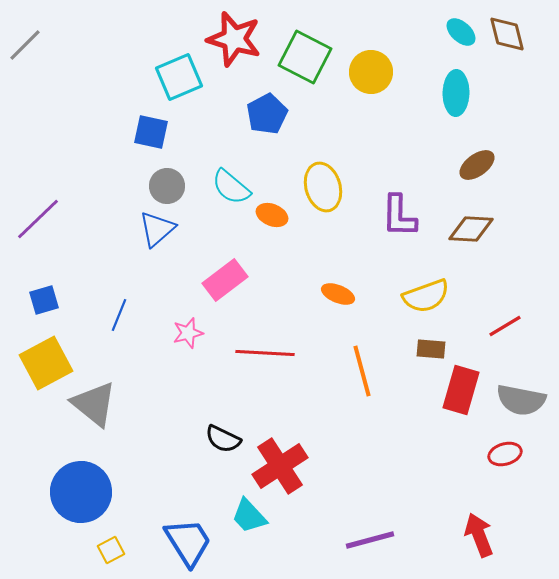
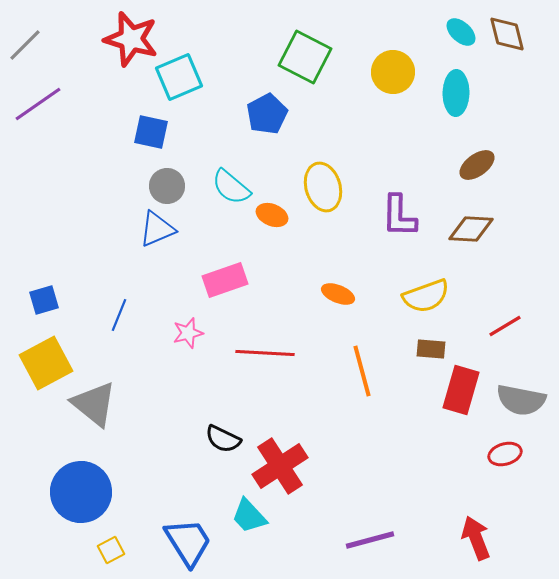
red star at (234, 39): moved 103 px left
yellow circle at (371, 72): moved 22 px right
purple line at (38, 219): moved 115 px up; rotated 9 degrees clockwise
blue triangle at (157, 229): rotated 18 degrees clockwise
pink rectangle at (225, 280): rotated 18 degrees clockwise
red arrow at (479, 535): moved 3 px left, 3 px down
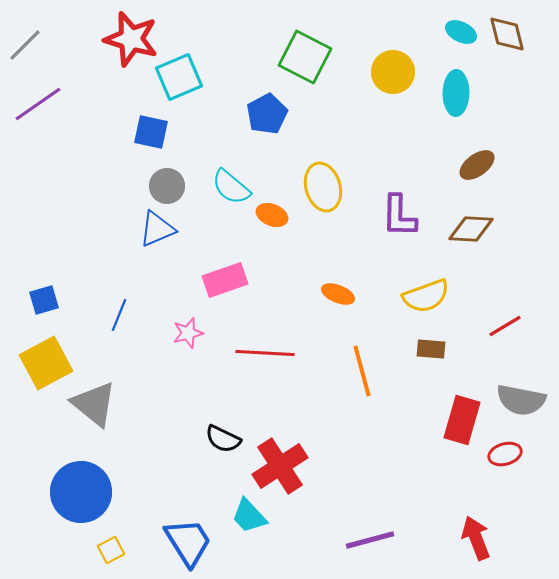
cyan ellipse at (461, 32): rotated 16 degrees counterclockwise
red rectangle at (461, 390): moved 1 px right, 30 px down
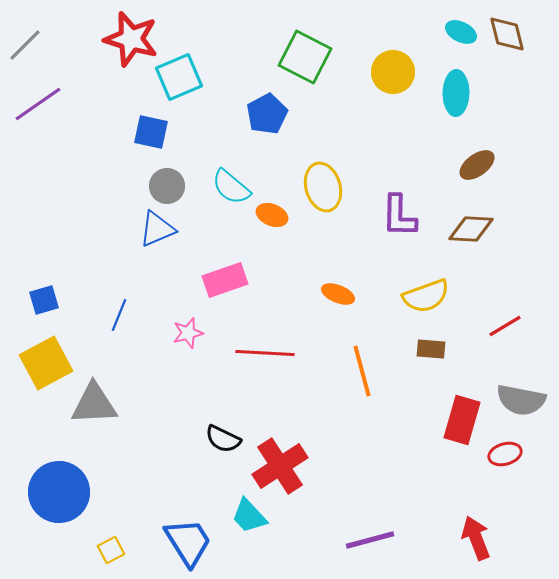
gray triangle at (94, 404): rotated 42 degrees counterclockwise
blue circle at (81, 492): moved 22 px left
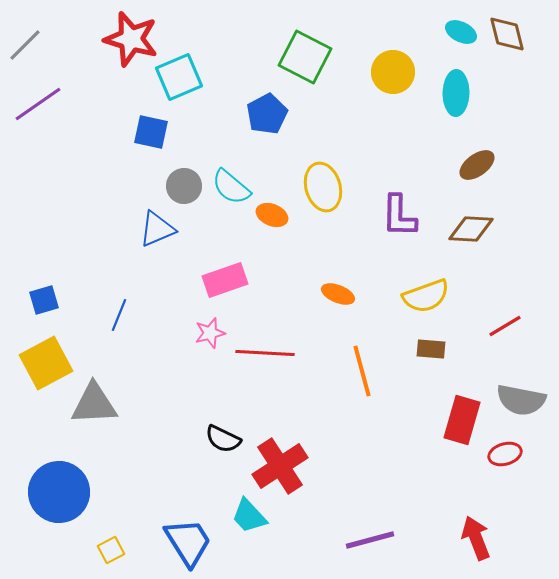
gray circle at (167, 186): moved 17 px right
pink star at (188, 333): moved 22 px right
